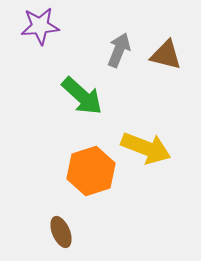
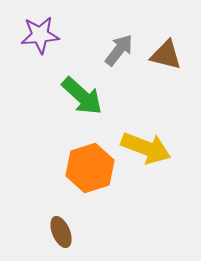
purple star: moved 9 px down
gray arrow: rotated 16 degrees clockwise
orange hexagon: moved 1 px left, 3 px up
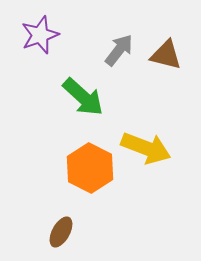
purple star: rotated 15 degrees counterclockwise
green arrow: moved 1 px right, 1 px down
orange hexagon: rotated 15 degrees counterclockwise
brown ellipse: rotated 52 degrees clockwise
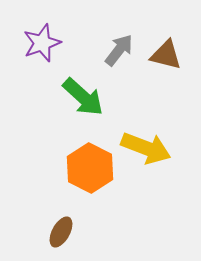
purple star: moved 2 px right, 8 px down
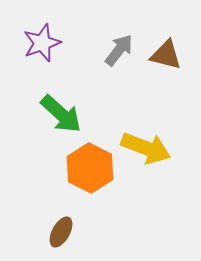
green arrow: moved 22 px left, 17 px down
